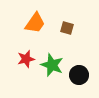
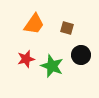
orange trapezoid: moved 1 px left, 1 px down
green star: moved 1 px down
black circle: moved 2 px right, 20 px up
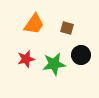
green star: moved 2 px right, 2 px up; rotated 30 degrees counterclockwise
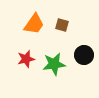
brown square: moved 5 px left, 3 px up
black circle: moved 3 px right
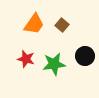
brown square: rotated 24 degrees clockwise
black circle: moved 1 px right, 1 px down
red star: rotated 30 degrees clockwise
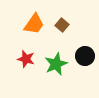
green star: moved 2 px right; rotated 15 degrees counterclockwise
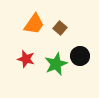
brown square: moved 2 px left, 3 px down
black circle: moved 5 px left
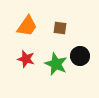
orange trapezoid: moved 7 px left, 2 px down
brown square: rotated 32 degrees counterclockwise
green star: rotated 25 degrees counterclockwise
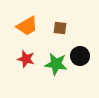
orange trapezoid: rotated 25 degrees clockwise
green star: rotated 15 degrees counterclockwise
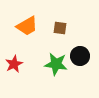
red star: moved 12 px left, 5 px down; rotated 30 degrees clockwise
